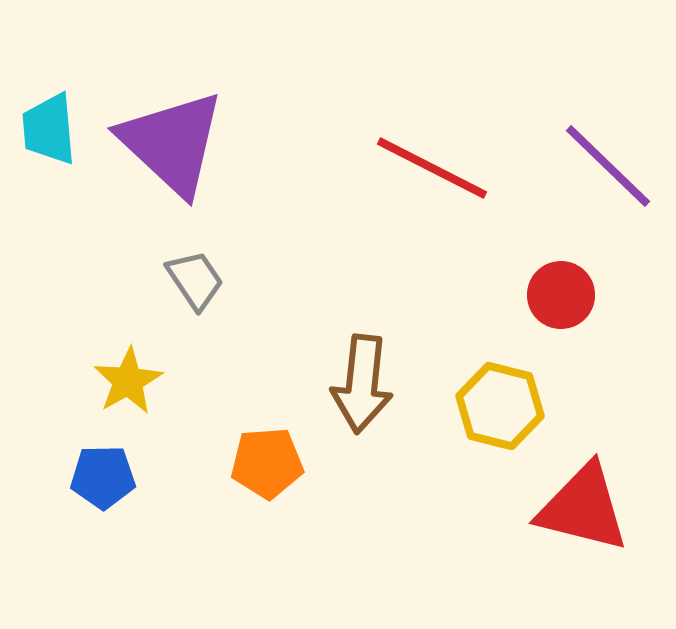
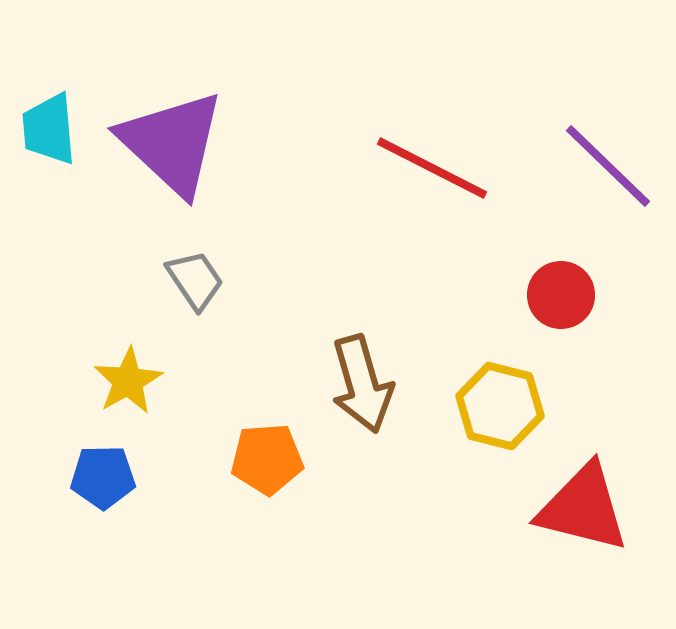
brown arrow: rotated 22 degrees counterclockwise
orange pentagon: moved 4 px up
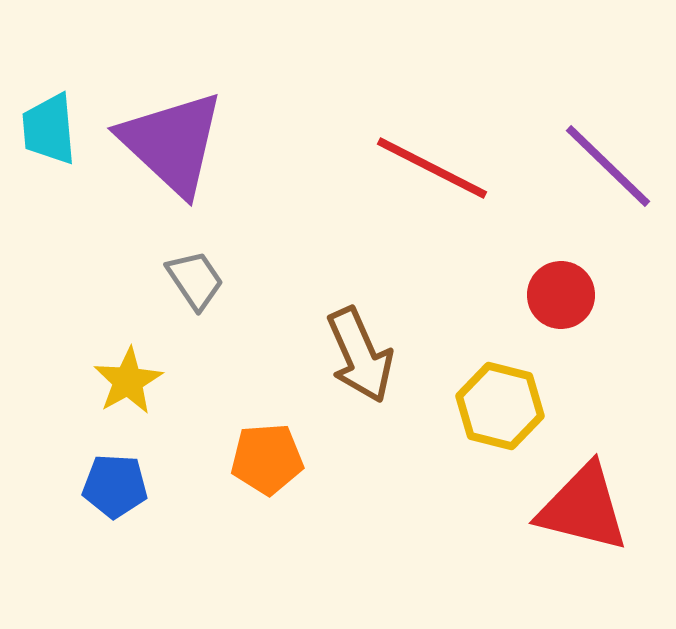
brown arrow: moved 2 px left, 29 px up; rotated 8 degrees counterclockwise
blue pentagon: moved 12 px right, 9 px down; rotated 4 degrees clockwise
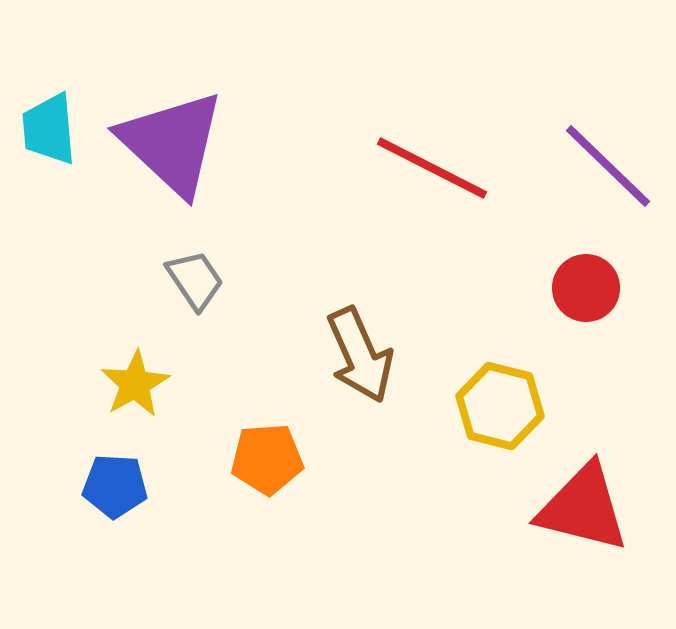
red circle: moved 25 px right, 7 px up
yellow star: moved 7 px right, 3 px down
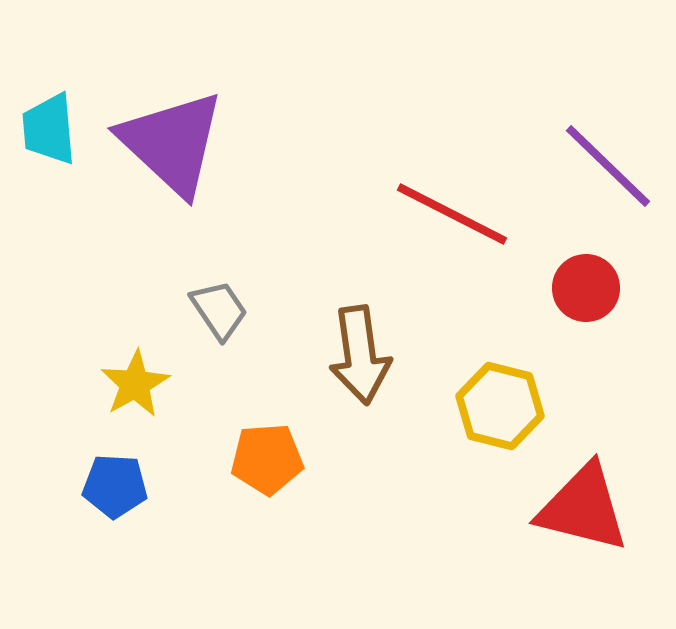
red line: moved 20 px right, 46 px down
gray trapezoid: moved 24 px right, 30 px down
brown arrow: rotated 16 degrees clockwise
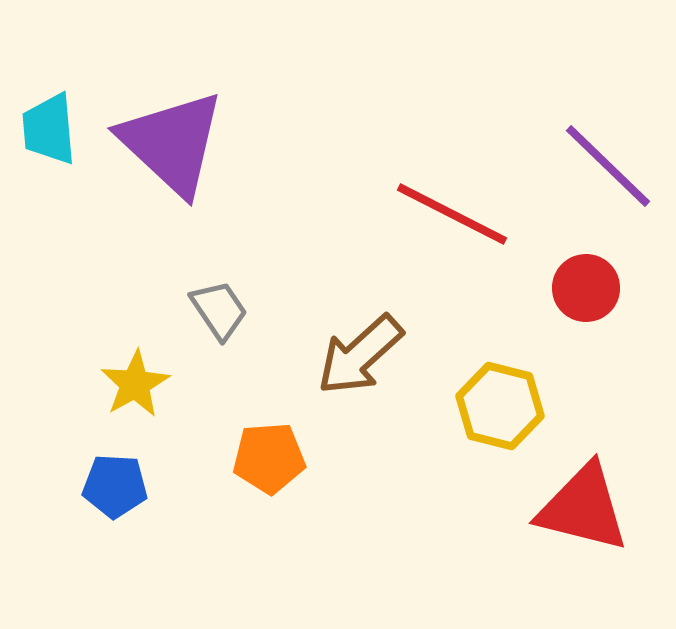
brown arrow: rotated 56 degrees clockwise
orange pentagon: moved 2 px right, 1 px up
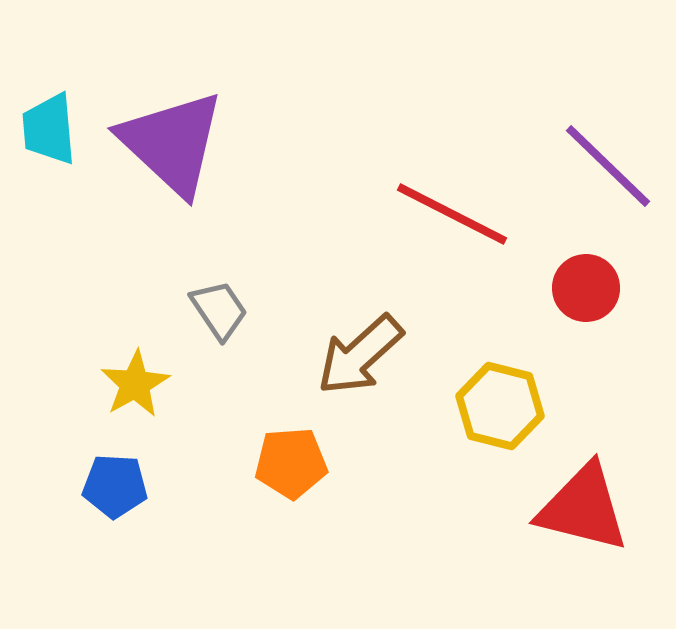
orange pentagon: moved 22 px right, 5 px down
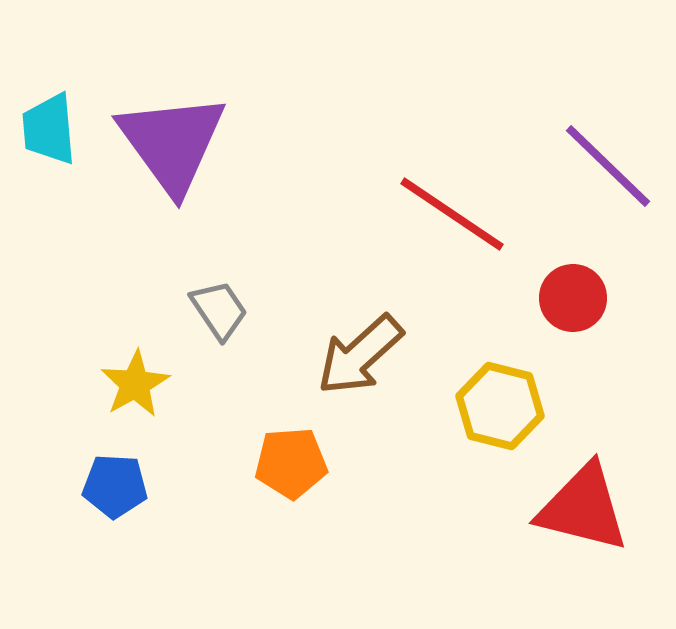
purple triangle: rotated 11 degrees clockwise
red line: rotated 7 degrees clockwise
red circle: moved 13 px left, 10 px down
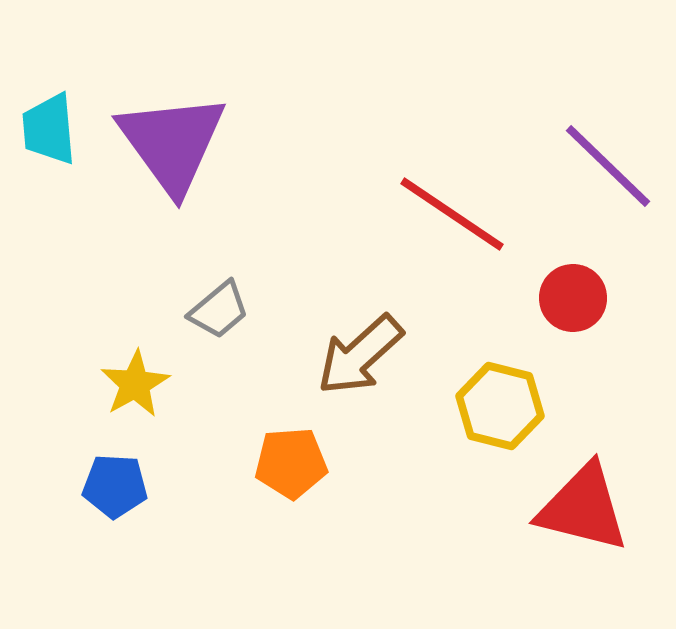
gray trapezoid: rotated 84 degrees clockwise
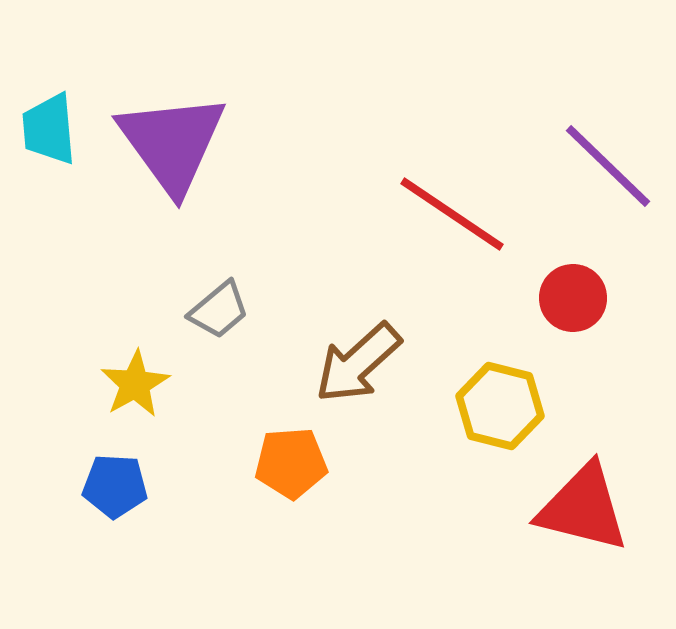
brown arrow: moved 2 px left, 8 px down
